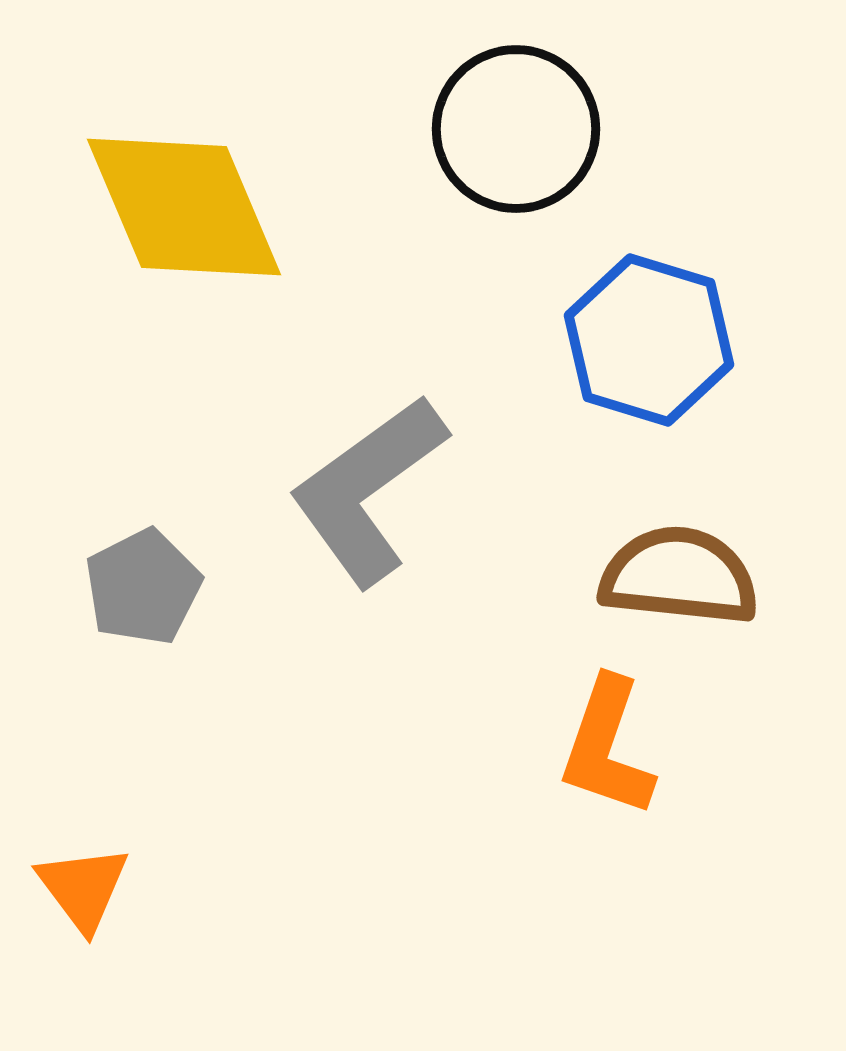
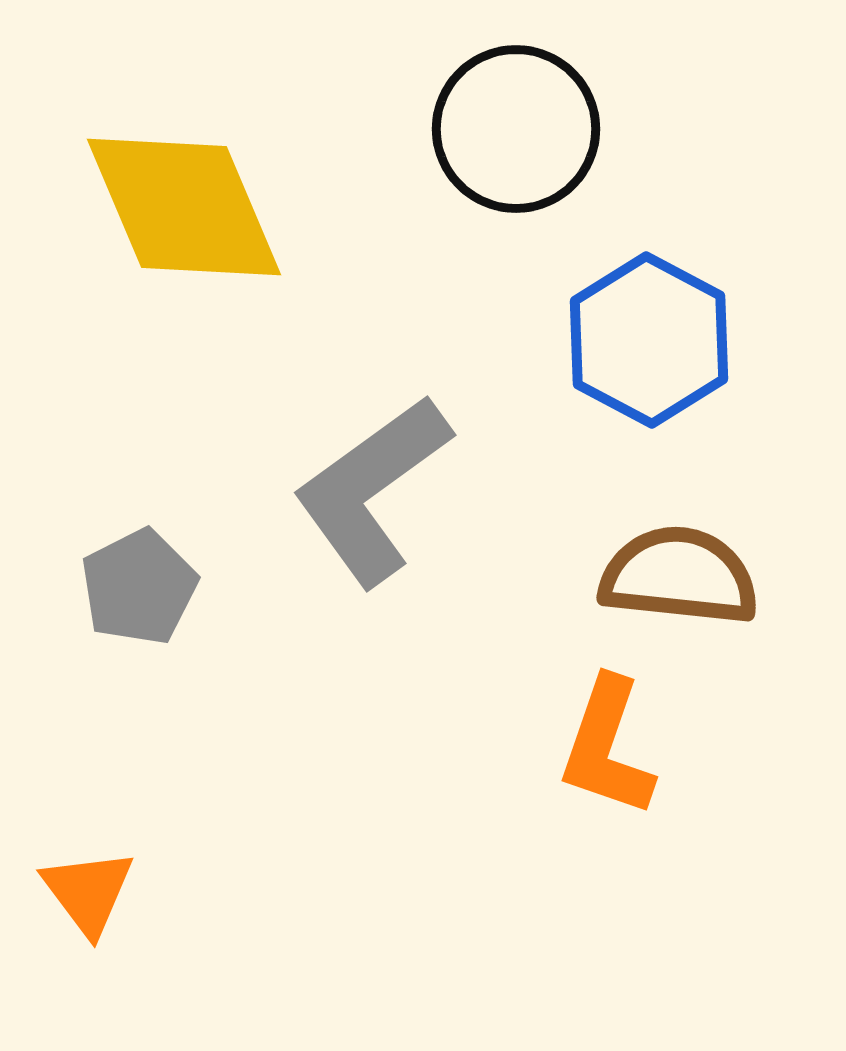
blue hexagon: rotated 11 degrees clockwise
gray L-shape: moved 4 px right
gray pentagon: moved 4 px left
orange triangle: moved 5 px right, 4 px down
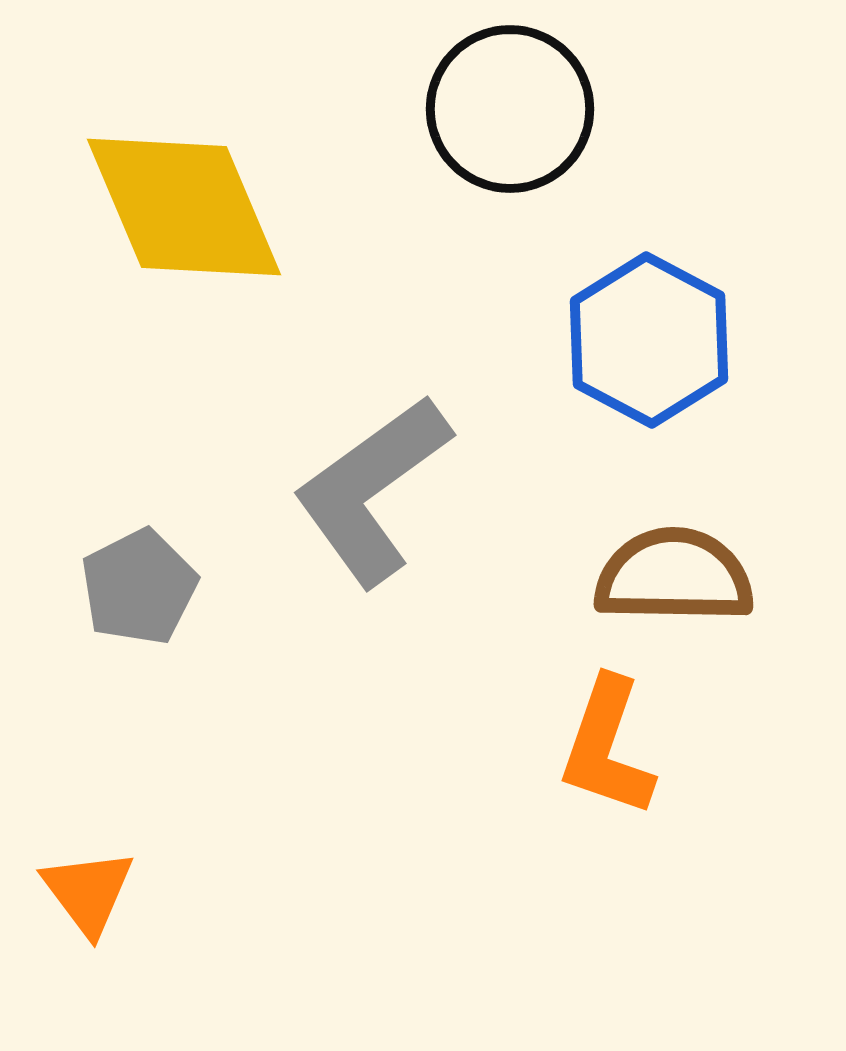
black circle: moved 6 px left, 20 px up
brown semicircle: moved 5 px left; rotated 5 degrees counterclockwise
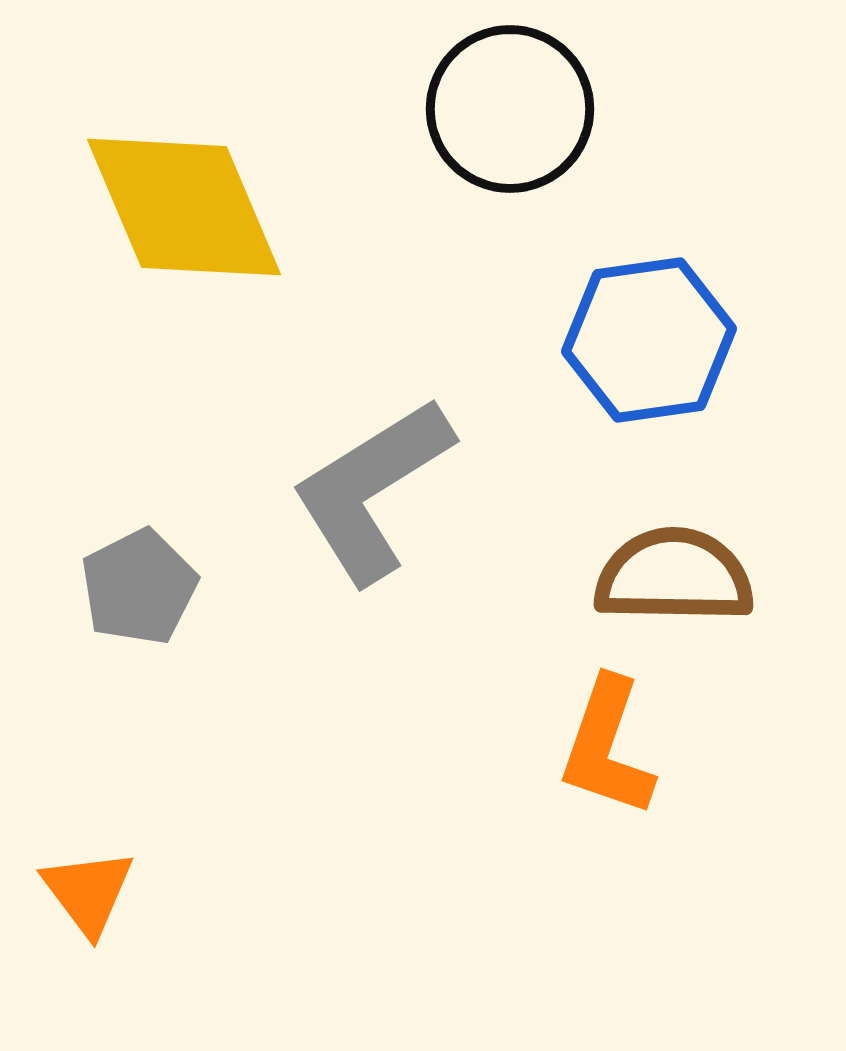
blue hexagon: rotated 24 degrees clockwise
gray L-shape: rotated 4 degrees clockwise
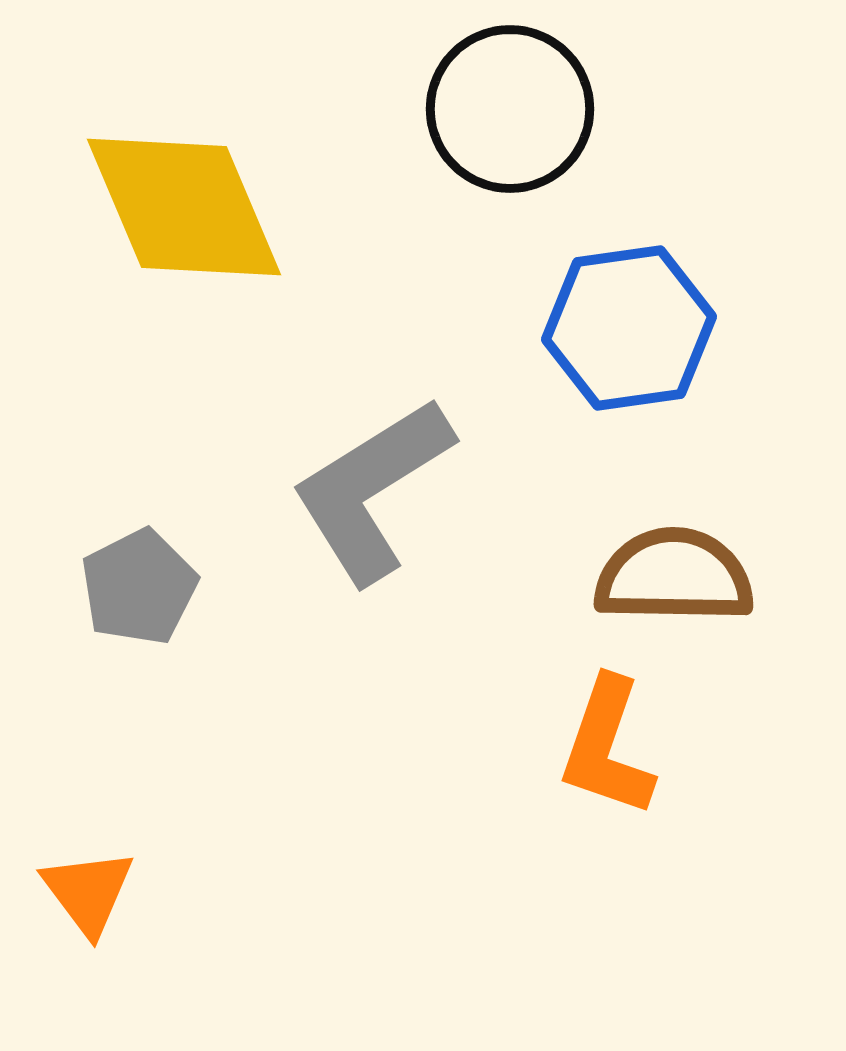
blue hexagon: moved 20 px left, 12 px up
